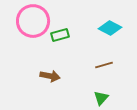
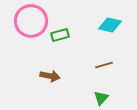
pink circle: moved 2 px left
cyan diamond: moved 3 px up; rotated 15 degrees counterclockwise
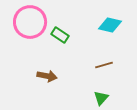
pink circle: moved 1 px left, 1 px down
green rectangle: rotated 48 degrees clockwise
brown arrow: moved 3 px left
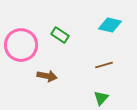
pink circle: moved 9 px left, 23 px down
